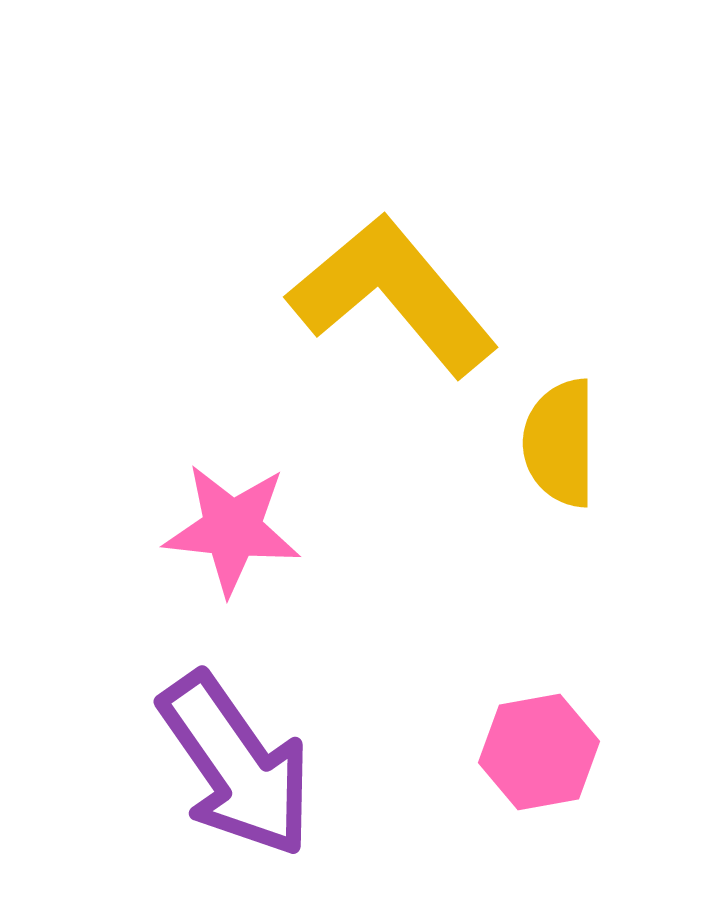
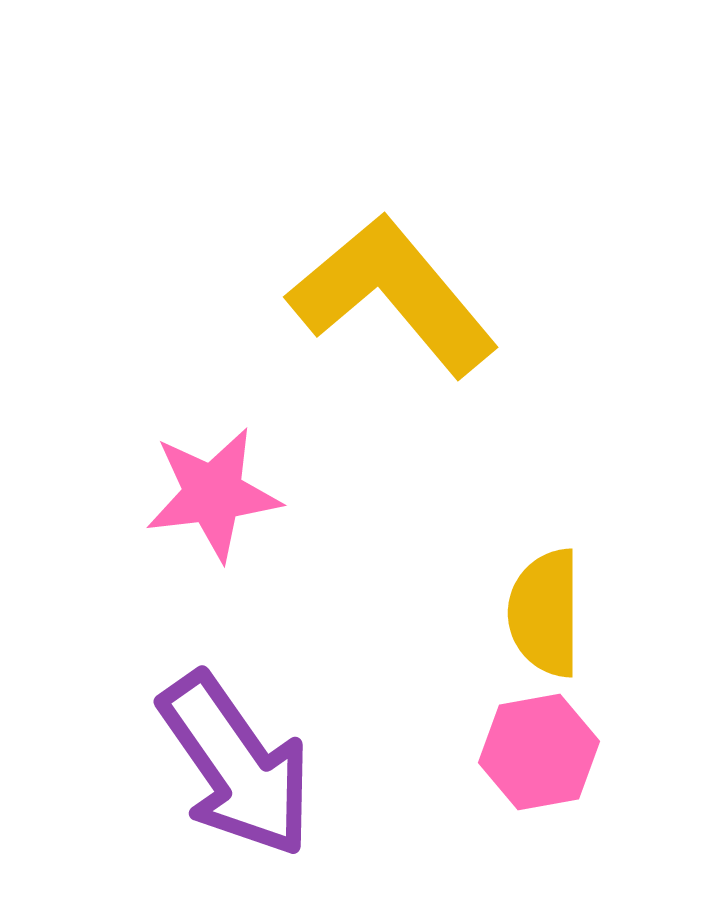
yellow semicircle: moved 15 px left, 170 px down
pink star: moved 19 px left, 35 px up; rotated 13 degrees counterclockwise
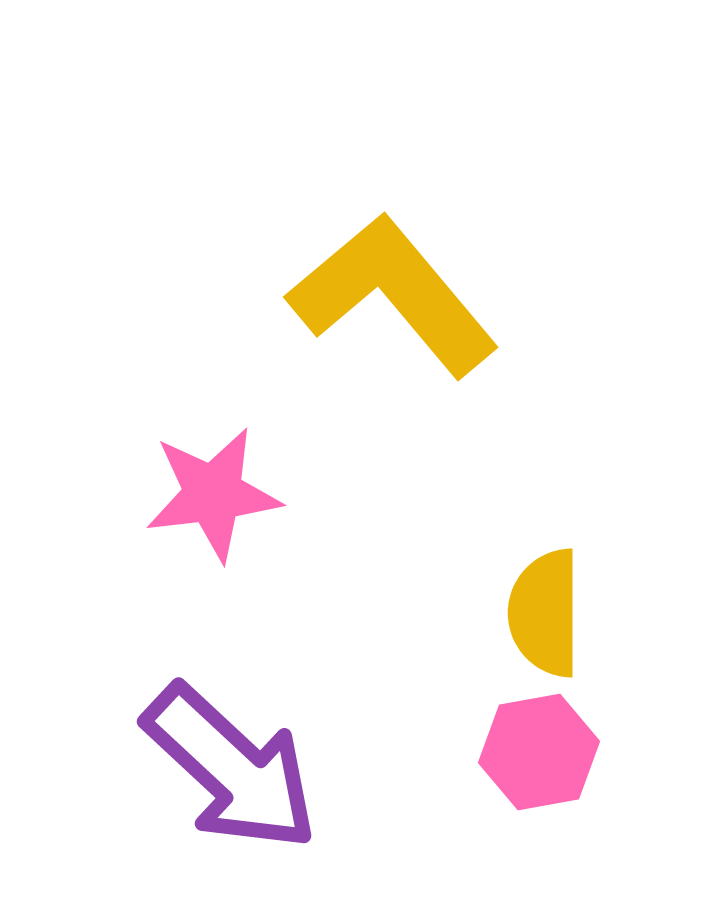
purple arrow: moved 5 px left, 3 px down; rotated 12 degrees counterclockwise
